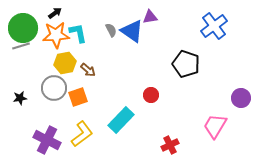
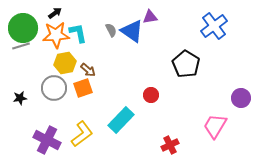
black pentagon: rotated 12 degrees clockwise
orange square: moved 5 px right, 9 px up
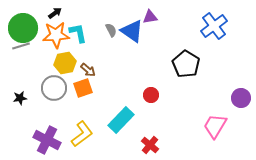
red cross: moved 20 px left; rotated 24 degrees counterclockwise
